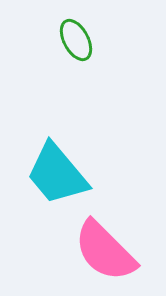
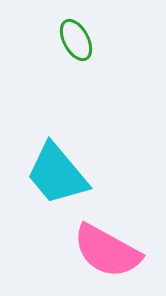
pink semicircle: moved 2 px right; rotated 16 degrees counterclockwise
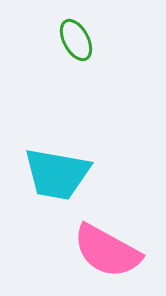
cyan trapezoid: rotated 40 degrees counterclockwise
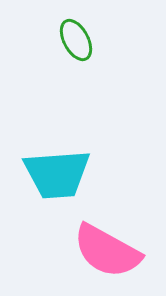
cyan trapezoid: rotated 14 degrees counterclockwise
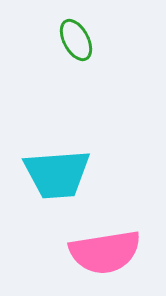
pink semicircle: moved 2 px left, 1 px down; rotated 38 degrees counterclockwise
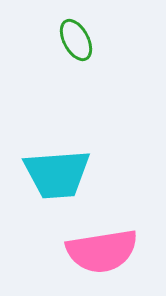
pink semicircle: moved 3 px left, 1 px up
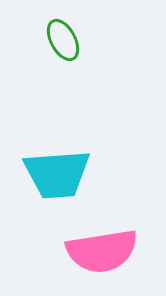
green ellipse: moved 13 px left
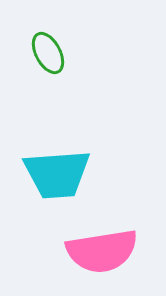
green ellipse: moved 15 px left, 13 px down
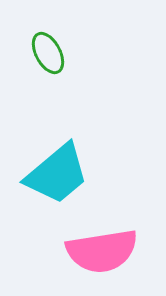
cyan trapezoid: rotated 36 degrees counterclockwise
